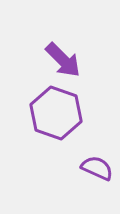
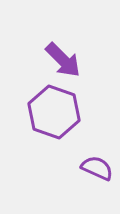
purple hexagon: moved 2 px left, 1 px up
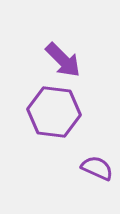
purple hexagon: rotated 12 degrees counterclockwise
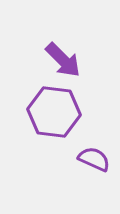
purple semicircle: moved 3 px left, 9 px up
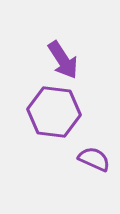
purple arrow: rotated 12 degrees clockwise
